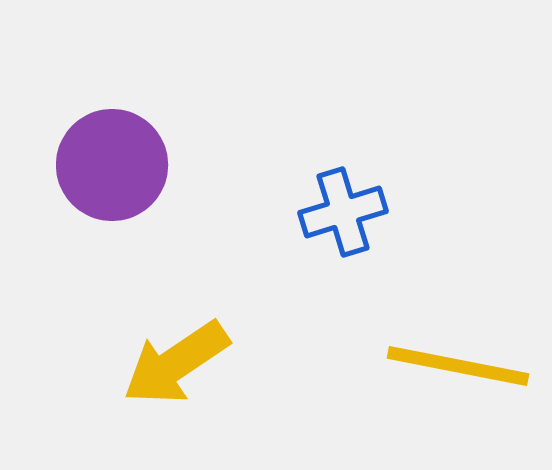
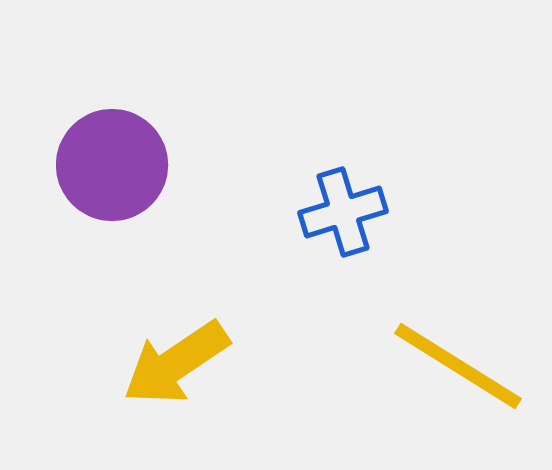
yellow line: rotated 21 degrees clockwise
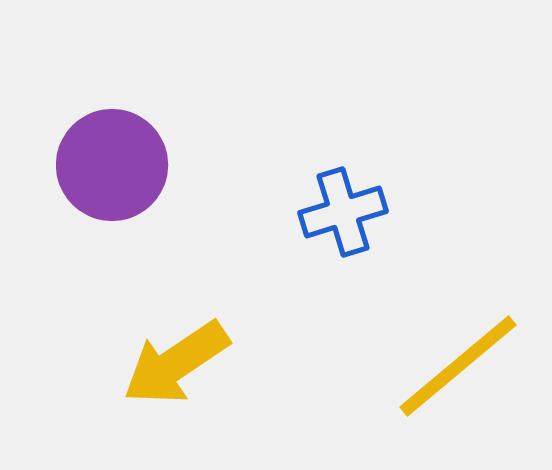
yellow line: rotated 72 degrees counterclockwise
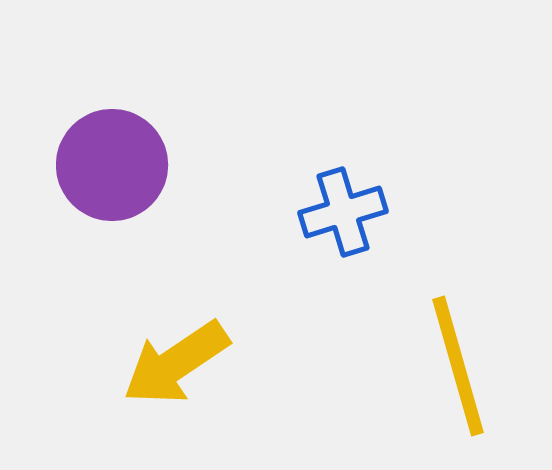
yellow line: rotated 66 degrees counterclockwise
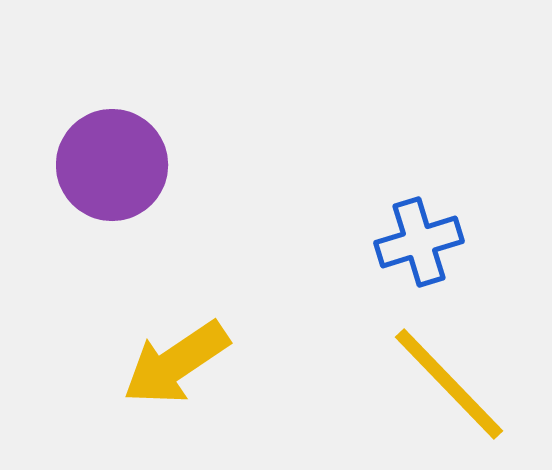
blue cross: moved 76 px right, 30 px down
yellow line: moved 9 px left, 18 px down; rotated 28 degrees counterclockwise
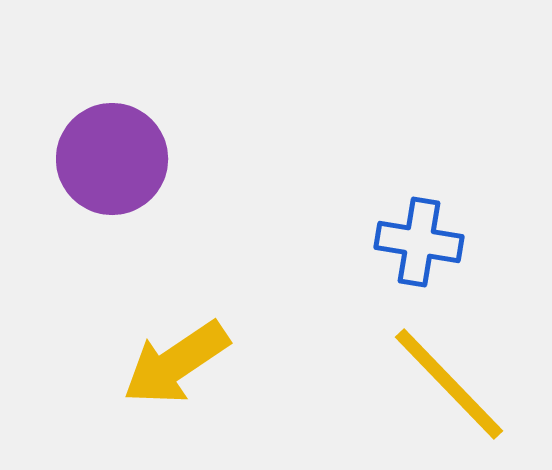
purple circle: moved 6 px up
blue cross: rotated 26 degrees clockwise
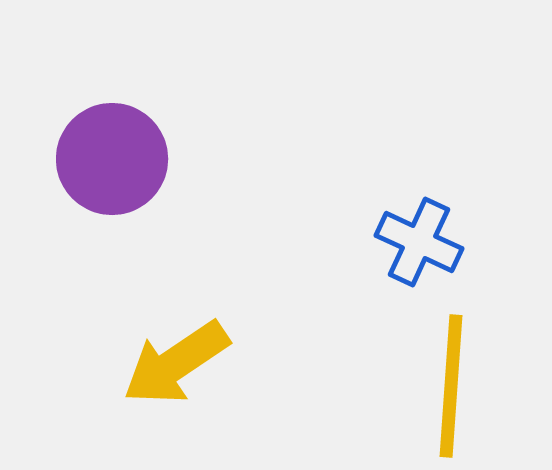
blue cross: rotated 16 degrees clockwise
yellow line: moved 2 px right, 2 px down; rotated 48 degrees clockwise
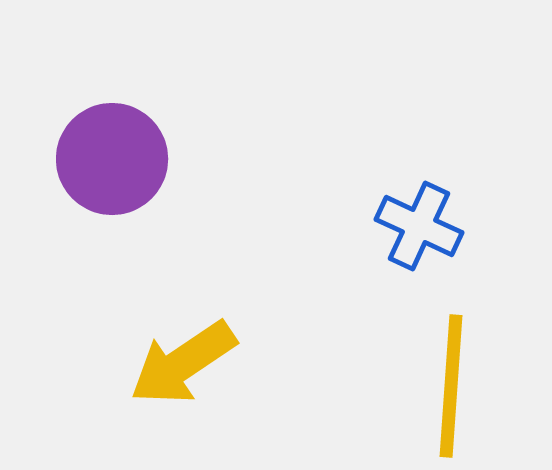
blue cross: moved 16 px up
yellow arrow: moved 7 px right
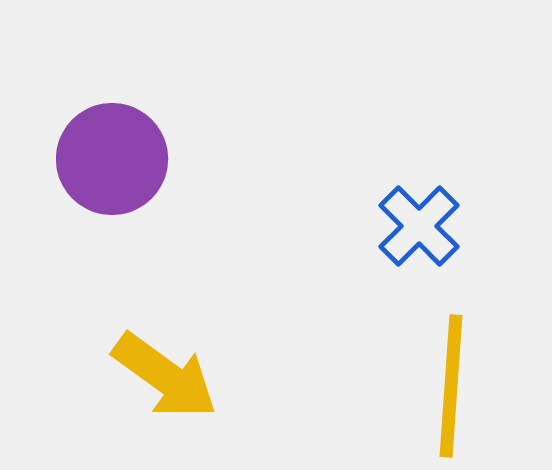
blue cross: rotated 20 degrees clockwise
yellow arrow: moved 18 px left, 13 px down; rotated 110 degrees counterclockwise
